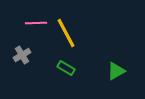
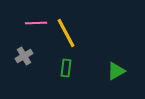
gray cross: moved 2 px right, 1 px down
green rectangle: rotated 66 degrees clockwise
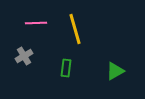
yellow line: moved 9 px right, 4 px up; rotated 12 degrees clockwise
green triangle: moved 1 px left
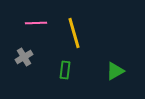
yellow line: moved 1 px left, 4 px down
gray cross: moved 1 px down
green rectangle: moved 1 px left, 2 px down
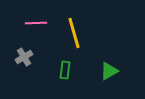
green triangle: moved 6 px left
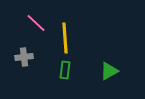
pink line: rotated 45 degrees clockwise
yellow line: moved 9 px left, 5 px down; rotated 12 degrees clockwise
gray cross: rotated 24 degrees clockwise
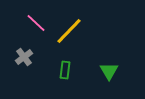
yellow line: moved 4 px right, 7 px up; rotated 48 degrees clockwise
gray cross: rotated 30 degrees counterclockwise
green triangle: rotated 30 degrees counterclockwise
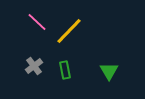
pink line: moved 1 px right, 1 px up
gray cross: moved 10 px right, 9 px down
green rectangle: rotated 18 degrees counterclockwise
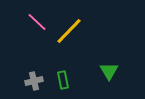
gray cross: moved 15 px down; rotated 24 degrees clockwise
green rectangle: moved 2 px left, 10 px down
